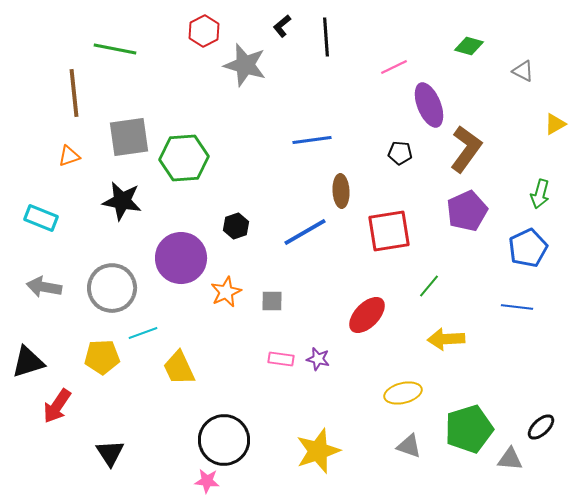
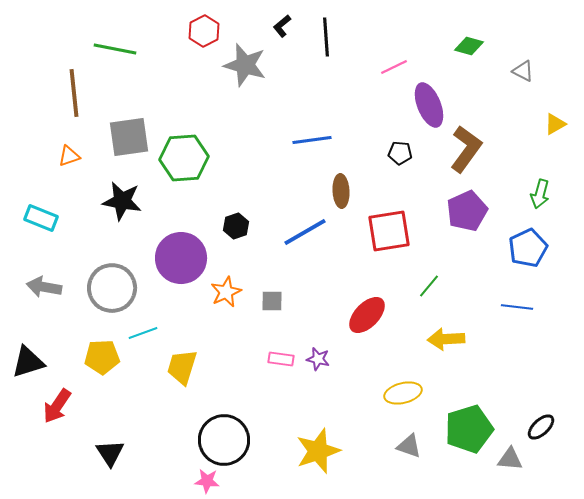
yellow trapezoid at (179, 368): moved 3 px right, 1 px up; rotated 42 degrees clockwise
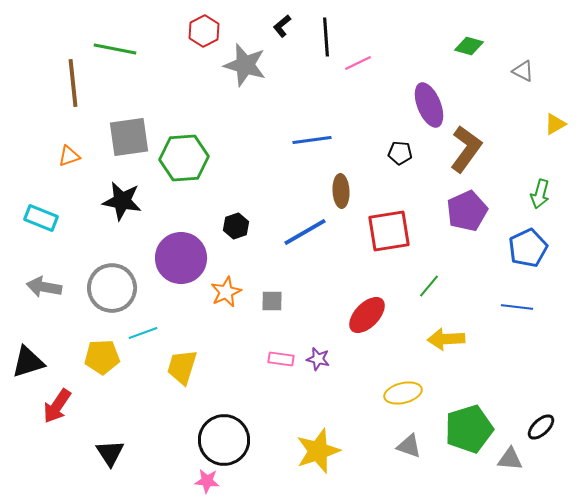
pink line at (394, 67): moved 36 px left, 4 px up
brown line at (74, 93): moved 1 px left, 10 px up
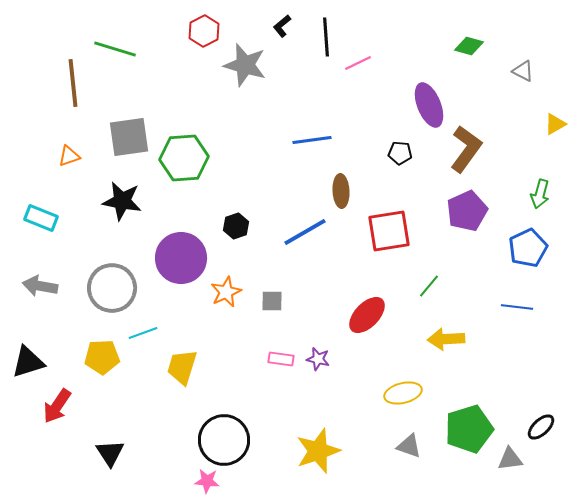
green line at (115, 49): rotated 6 degrees clockwise
gray arrow at (44, 287): moved 4 px left, 1 px up
gray triangle at (510, 459): rotated 12 degrees counterclockwise
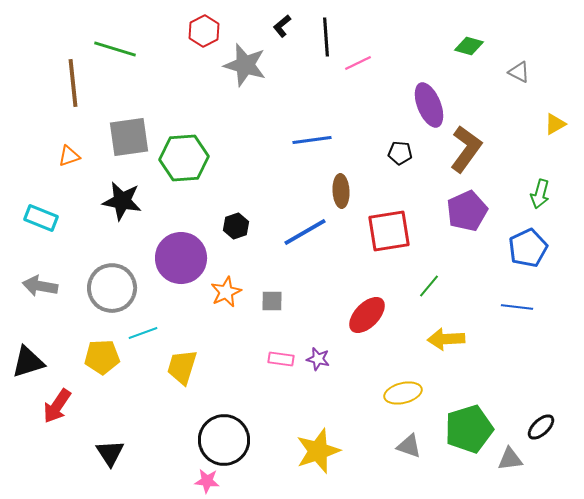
gray triangle at (523, 71): moved 4 px left, 1 px down
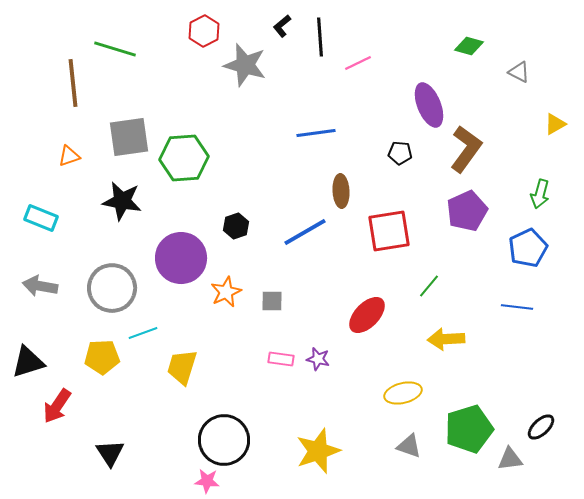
black line at (326, 37): moved 6 px left
blue line at (312, 140): moved 4 px right, 7 px up
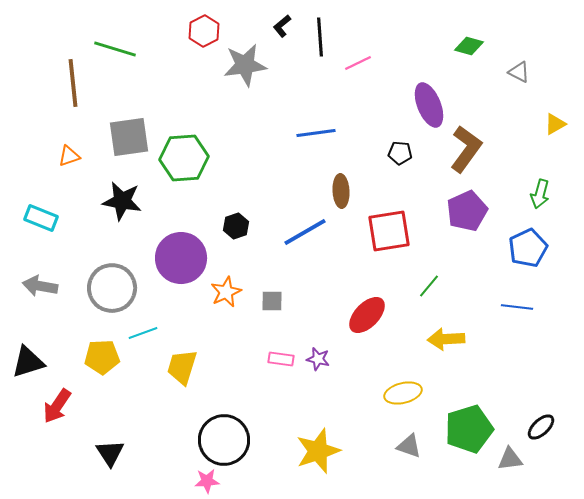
gray star at (245, 65): rotated 24 degrees counterclockwise
pink star at (207, 481): rotated 10 degrees counterclockwise
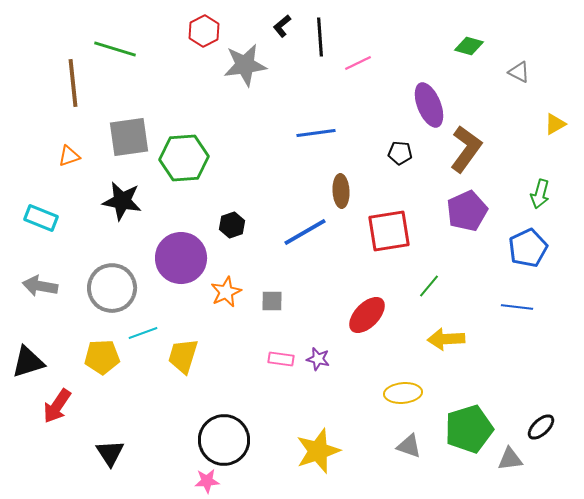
black hexagon at (236, 226): moved 4 px left, 1 px up
yellow trapezoid at (182, 367): moved 1 px right, 11 px up
yellow ellipse at (403, 393): rotated 9 degrees clockwise
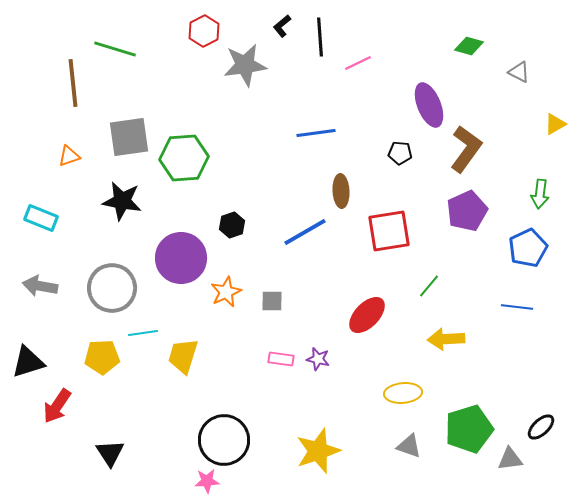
green arrow at (540, 194): rotated 8 degrees counterclockwise
cyan line at (143, 333): rotated 12 degrees clockwise
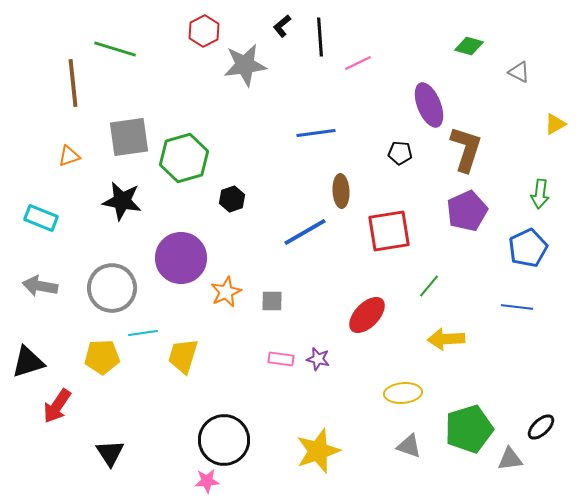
brown L-shape at (466, 149): rotated 18 degrees counterclockwise
green hexagon at (184, 158): rotated 12 degrees counterclockwise
black hexagon at (232, 225): moved 26 px up
